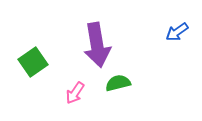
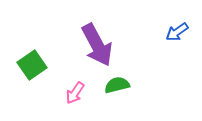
purple arrow: rotated 18 degrees counterclockwise
green square: moved 1 px left, 3 px down
green semicircle: moved 1 px left, 2 px down
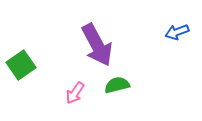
blue arrow: rotated 15 degrees clockwise
green square: moved 11 px left
